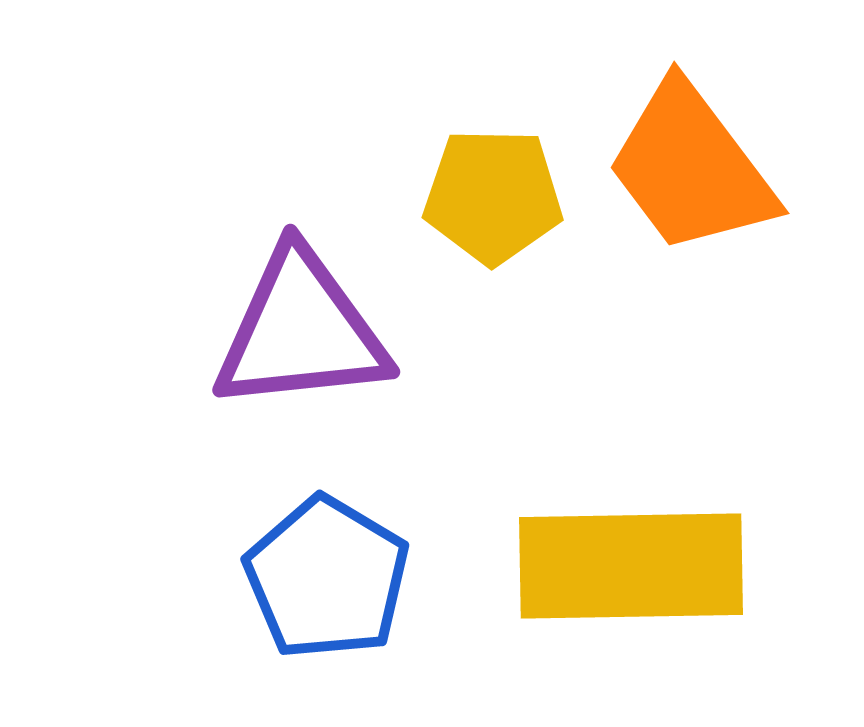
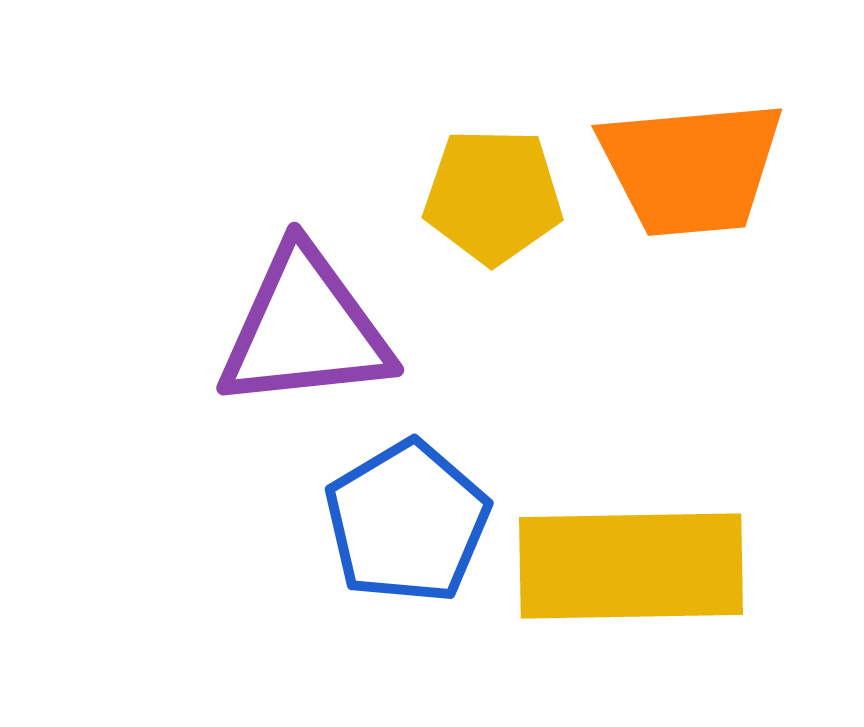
orange trapezoid: rotated 58 degrees counterclockwise
purple triangle: moved 4 px right, 2 px up
blue pentagon: moved 80 px right, 56 px up; rotated 10 degrees clockwise
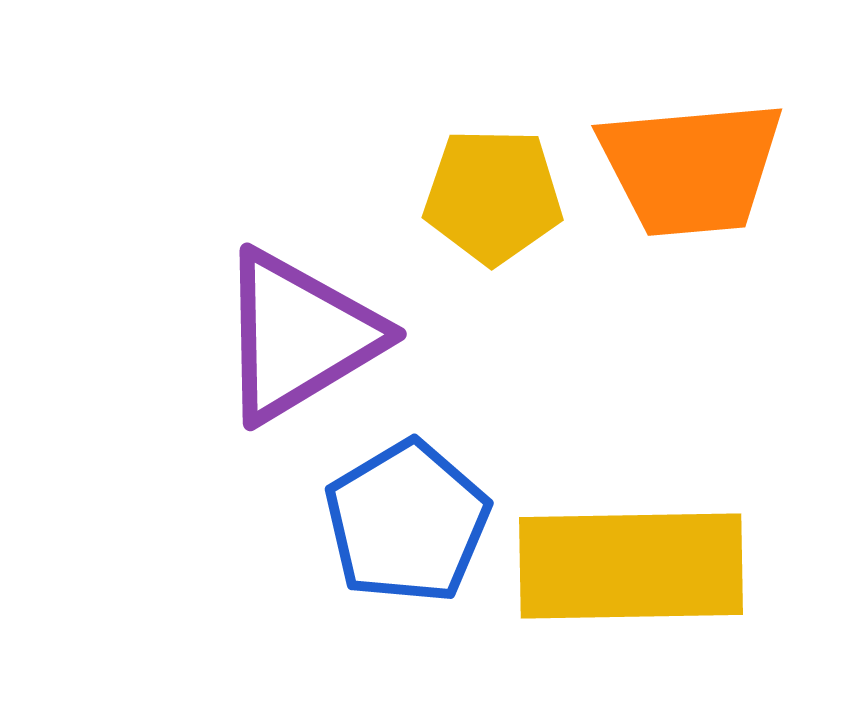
purple triangle: moved 6 px left, 7 px down; rotated 25 degrees counterclockwise
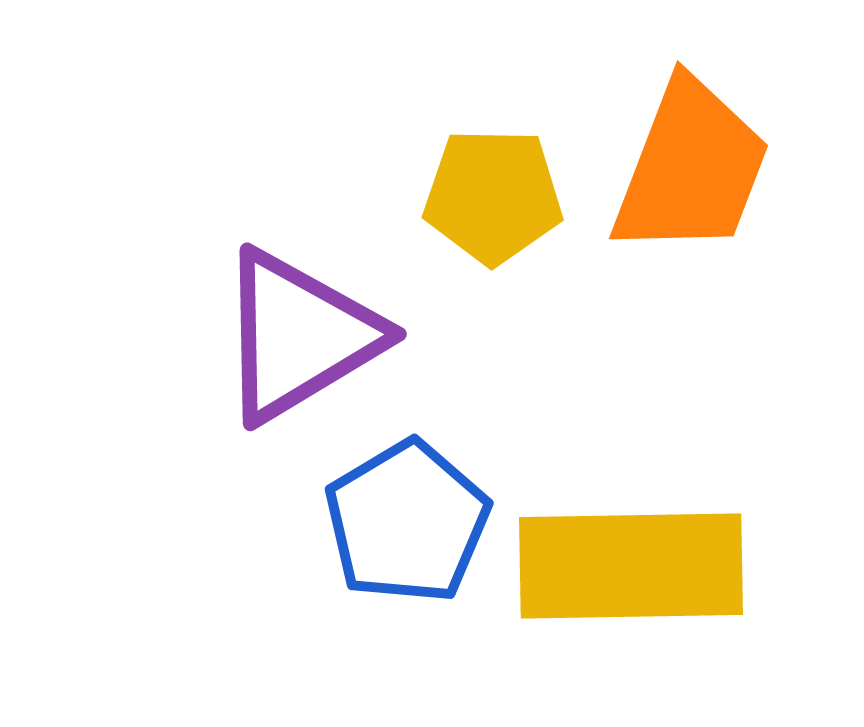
orange trapezoid: rotated 64 degrees counterclockwise
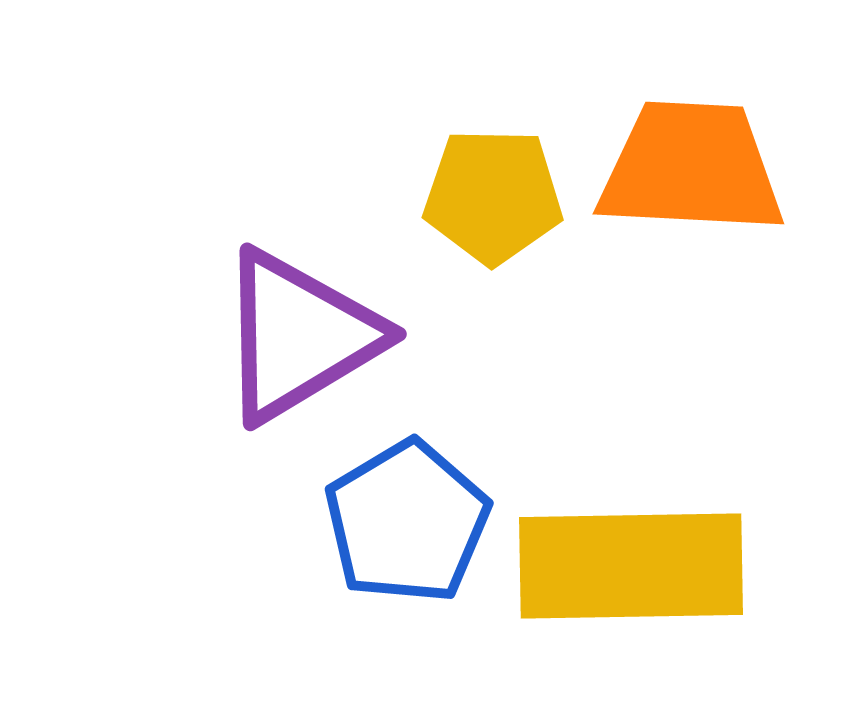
orange trapezoid: rotated 108 degrees counterclockwise
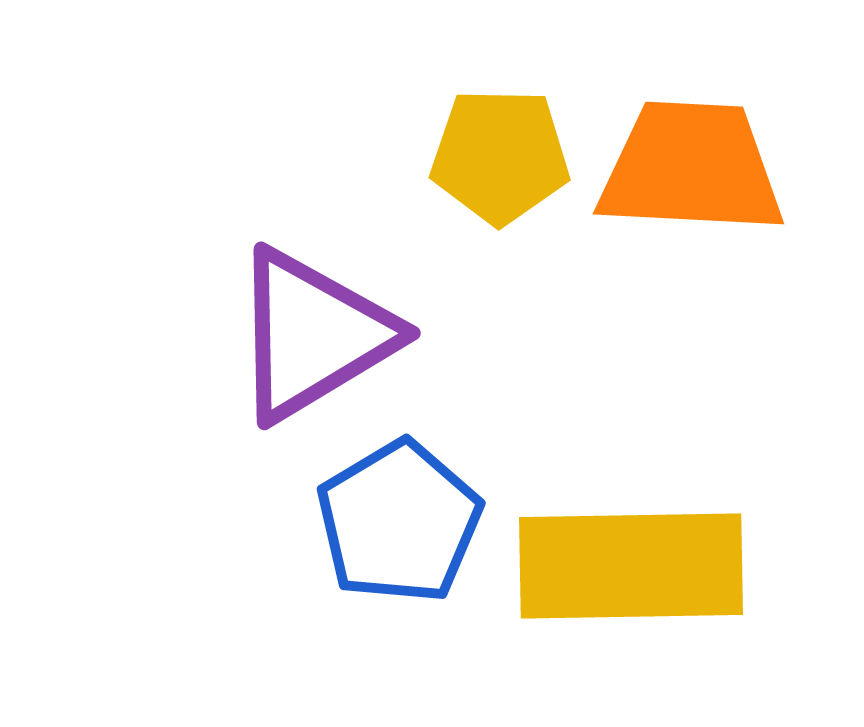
yellow pentagon: moved 7 px right, 40 px up
purple triangle: moved 14 px right, 1 px up
blue pentagon: moved 8 px left
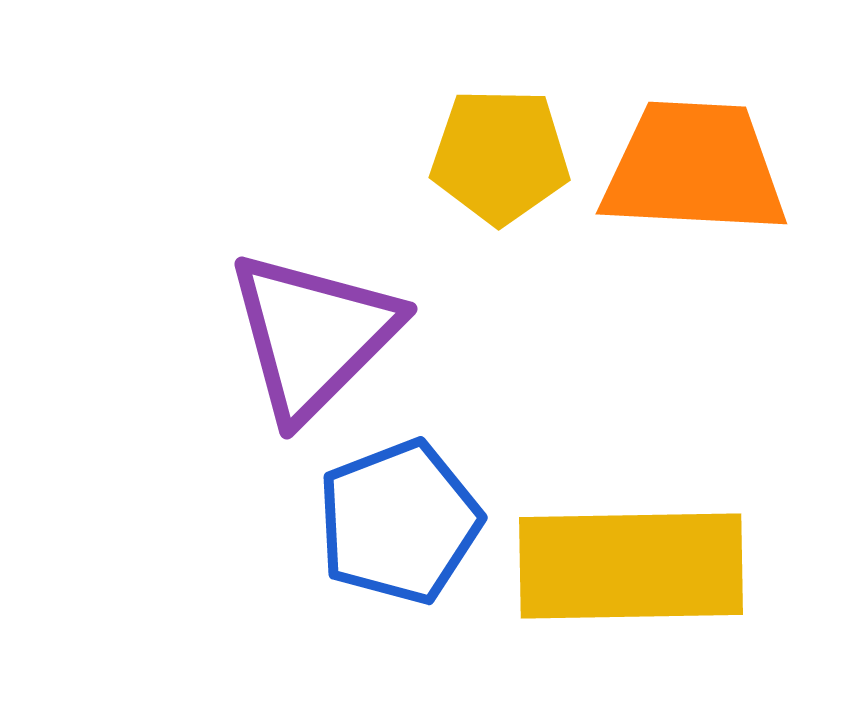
orange trapezoid: moved 3 px right
purple triangle: rotated 14 degrees counterclockwise
blue pentagon: rotated 10 degrees clockwise
